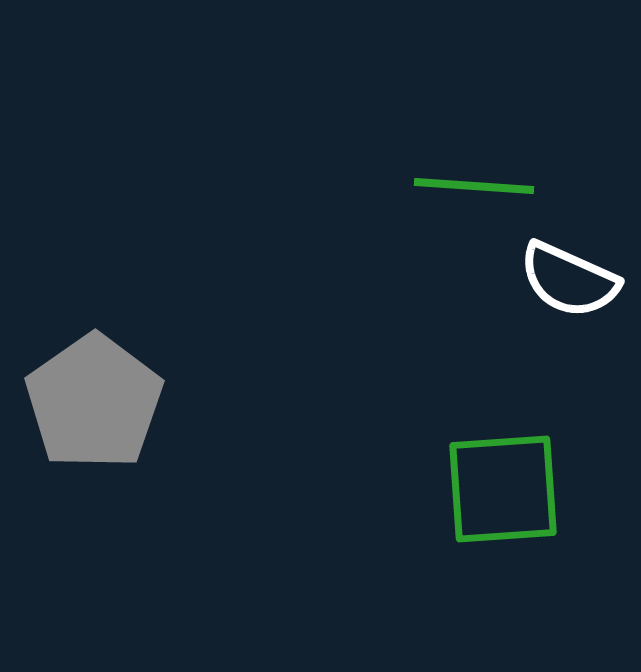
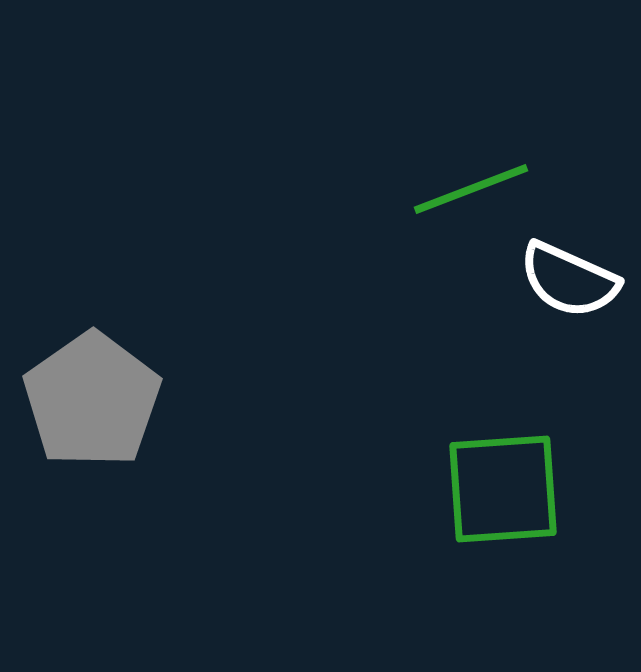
green line: moved 3 px left, 3 px down; rotated 25 degrees counterclockwise
gray pentagon: moved 2 px left, 2 px up
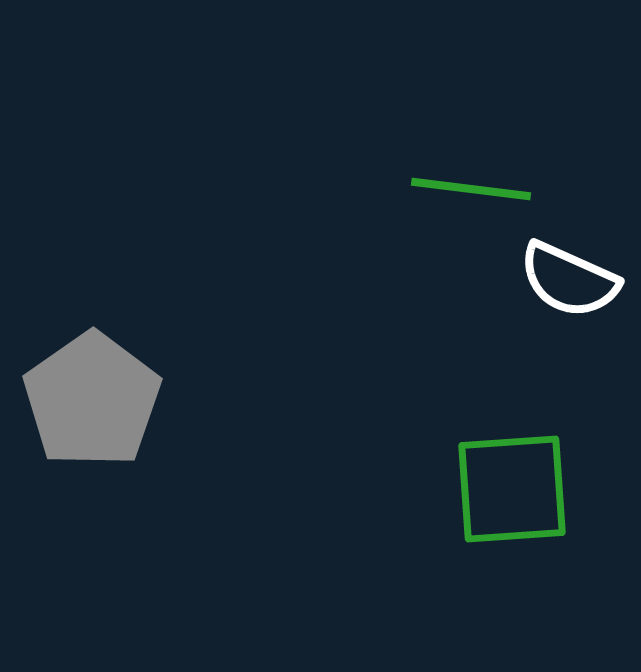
green line: rotated 28 degrees clockwise
green square: moved 9 px right
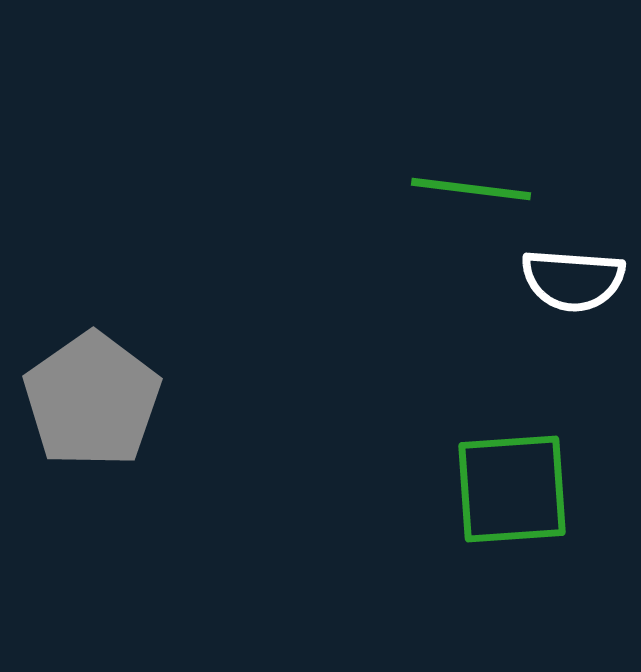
white semicircle: moved 4 px right; rotated 20 degrees counterclockwise
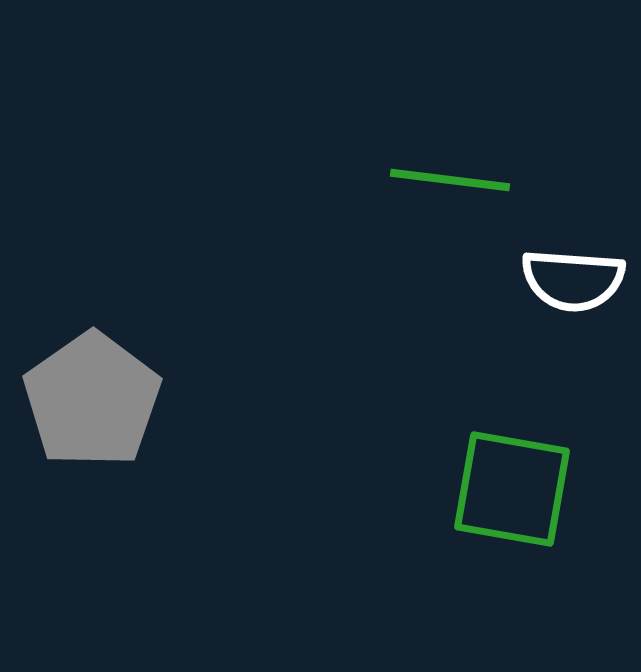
green line: moved 21 px left, 9 px up
green square: rotated 14 degrees clockwise
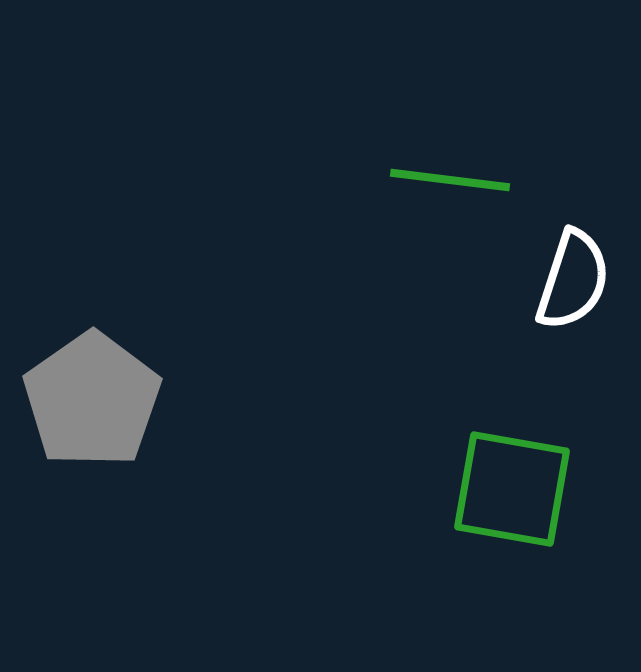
white semicircle: rotated 76 degrees counterclockwise
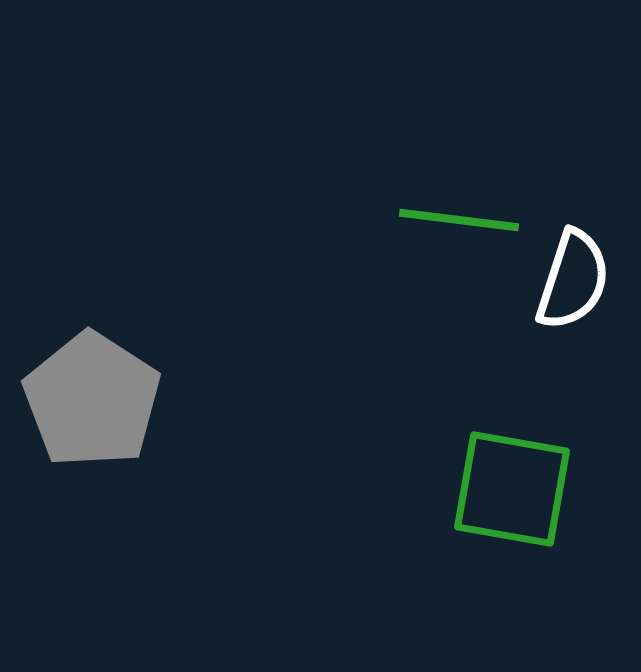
green line: moved 9 px right, 40 px down
gray pentagon: rotated 4 degrees counterclockwise
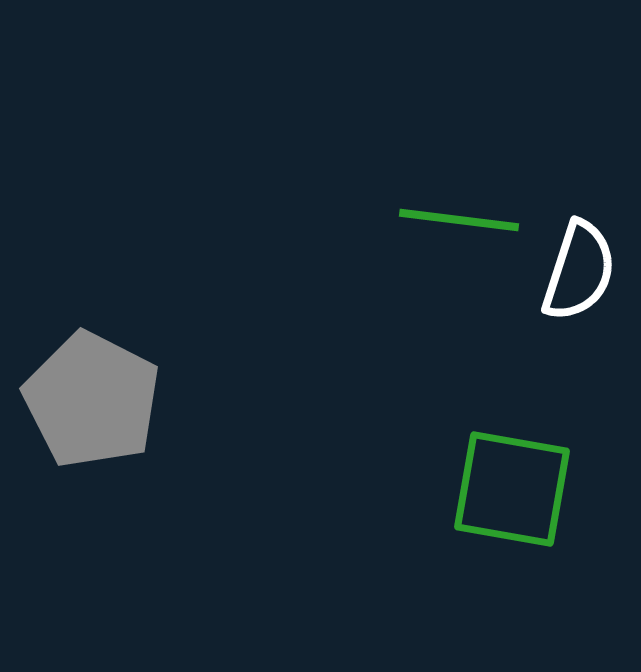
white semicircle: moved 6 px right, 9 px up
gray pentagon: rotated 6 degrees counterclockwise
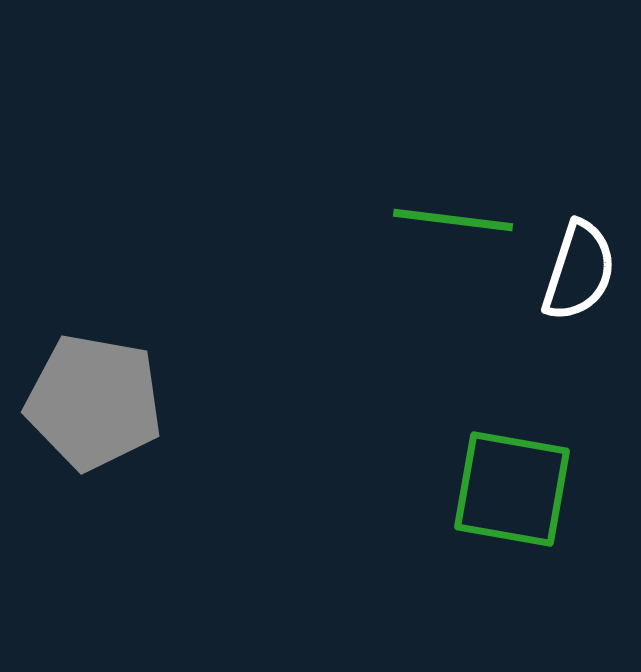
green line: moved 6 px left
gray pentagon: moved 2 px right, 2 px down; rotated 17 degrees counterclockwise
